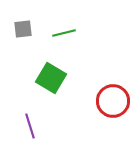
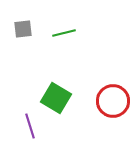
green square: moved 5 px right, 20 px down
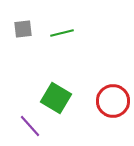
green line: moved 2 px left
purple line: rotated 25 degrees counterclockwise
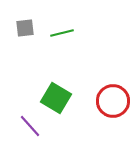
gray square: moved 2 px right, 1 px up
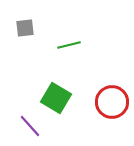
green line: moved 7 px right, 12 px down
red circle: moved 1 px left, 1 px down
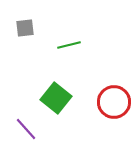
green square: rotated 8 degrees clockwise
red circle: moved 2 px right
purple line: moved 4 px left, 3 px down
